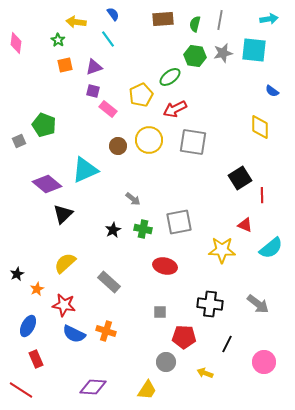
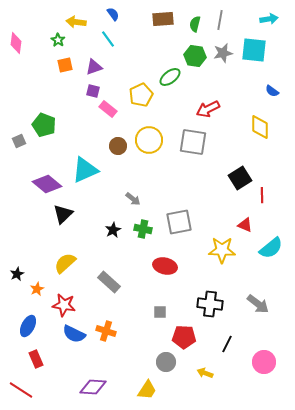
red arrow at (175, 109): moved 33 px right
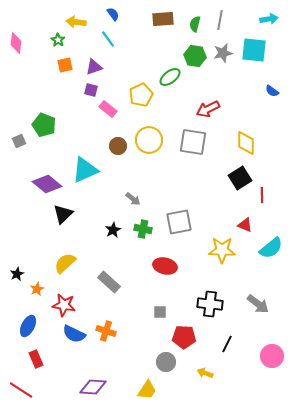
purple square at (93, 91): moved 2 px left, 1 px up
yellow diamond at (260, 127): moved 14 px left, 16 px down
pink circle at (264, 362): moved 8 px right, 6 px up
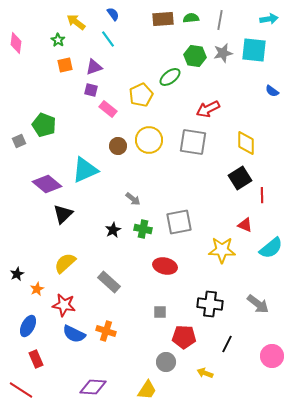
yellow arrow at (76, 22): rotated 30 degrees clockwise
green semicircle at (195, 24): moved 4 px left, 6 px up; rotated 70 degrees clockwise
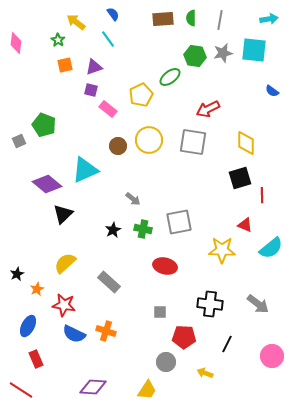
green semicircle at (191, 18): rotated 84 degrees counterclockwise
black square at (240, 178): rotated 15 degrees clockwise
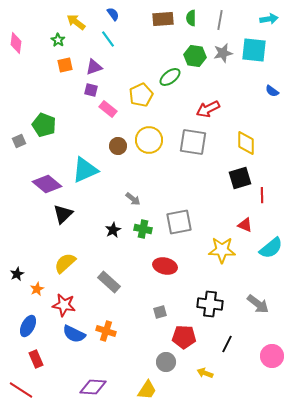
gray square at (160, 312): rotated 16 degrees counterclockwise
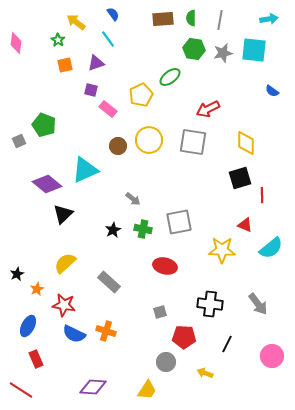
green hexagon at (195, 56): moved 1 px left, 7 px up
purple triangle at (94, 67): moved 2 px right, 4 px up
gray arrow at (258, 304): rotated 15 degrees clockwise
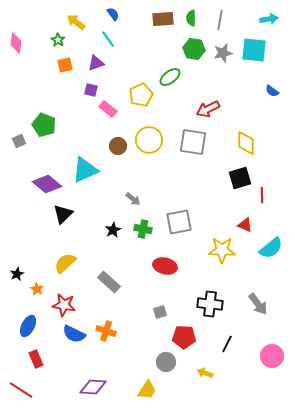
orange star at (37, 289): rotated 16 degrees counterclockwise
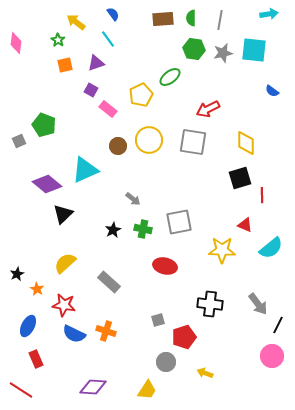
cyan arrow at (269, 19): moved 5 px up
purple square at (91, 90): rotated 16 degrees clockwise
gray square at (160, 312): moved 2 px left, 8 px down
red pentagon at (184, 337): rotated 20 degrees counterclockwise
black line at (227, 344): moved 51 px right, 19 px up
